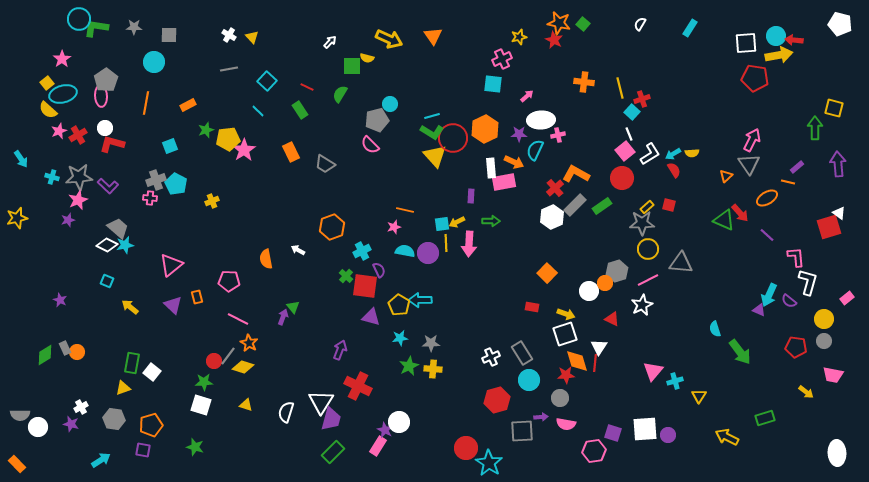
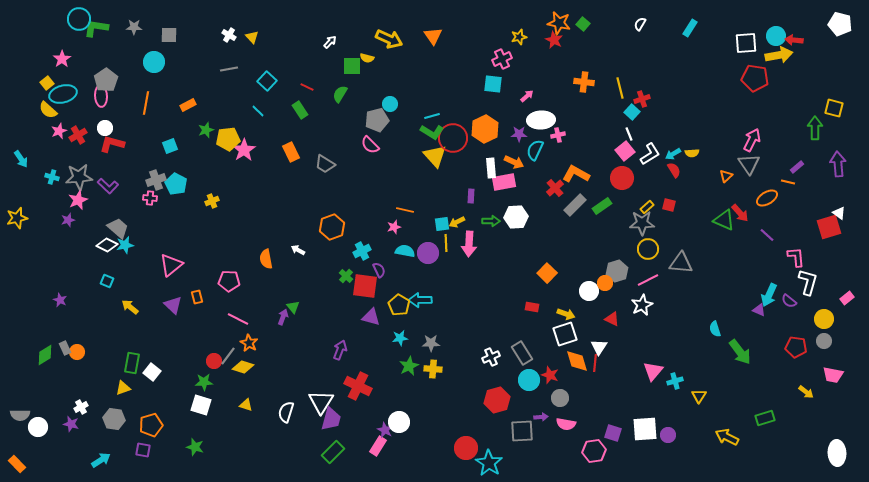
white hexagon at (552, 217): moved 36 px left; rotated 20 degrees clockwise
red star at (566, 375): moved 16 px left; rotated 24 degrees clockwise
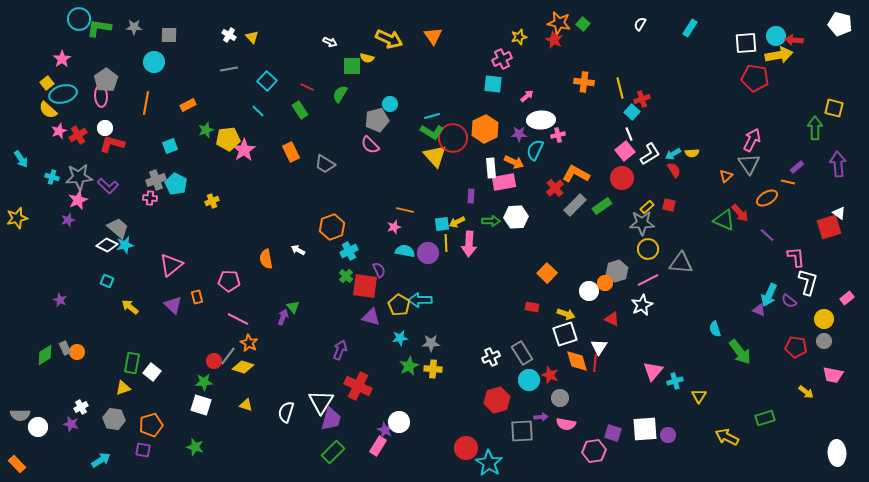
green L-shape at (96, 28): moved 3 px right
white arrow at (330, 42): rotated 72 degrees clockwise
cyan cross at (362, 251): moved 13 px left
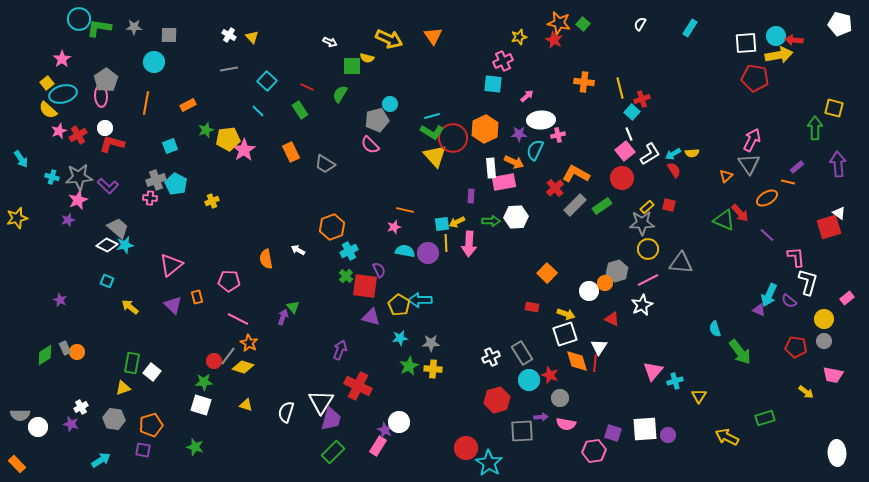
pink cross at (502, 59): moved 1 px right, 2 px down
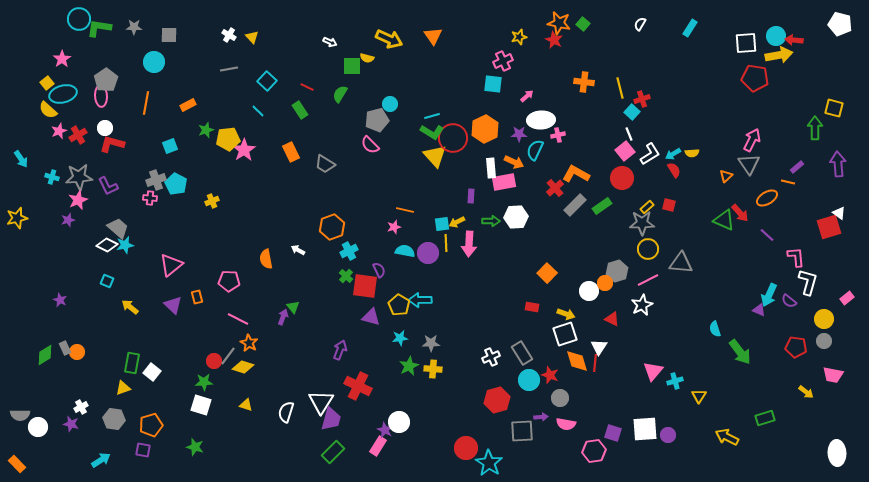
purple L-shape at (108, 186): rotated 20 degrees clockwise
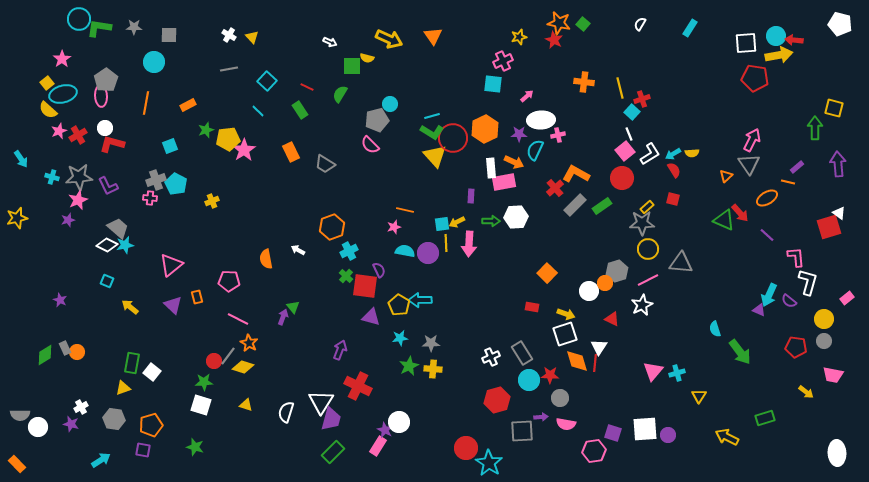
red square at (669, 205): moved 4 px right, 6 px up
red star at (550, 375): rotated 18 degrees counterclockwise
cyan cross at (675, 381): moved 2 px right, 8 px up
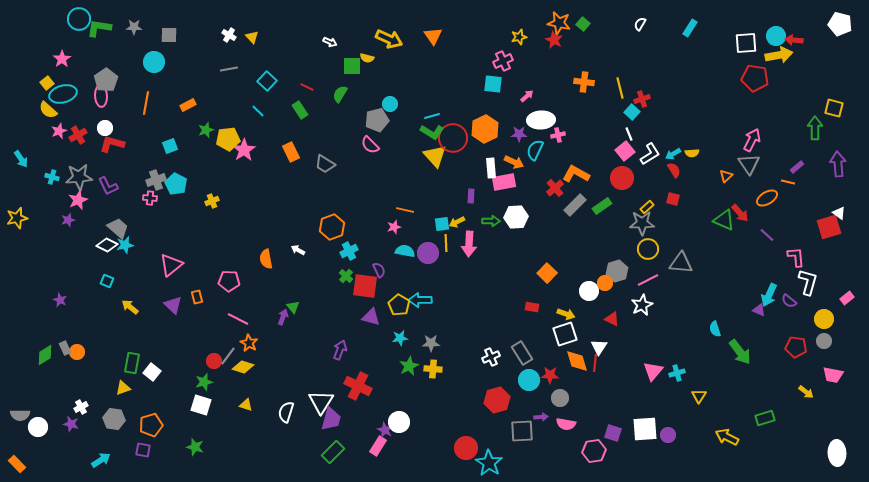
green star at (204, 382): rotated 12 degrees counterclockwise
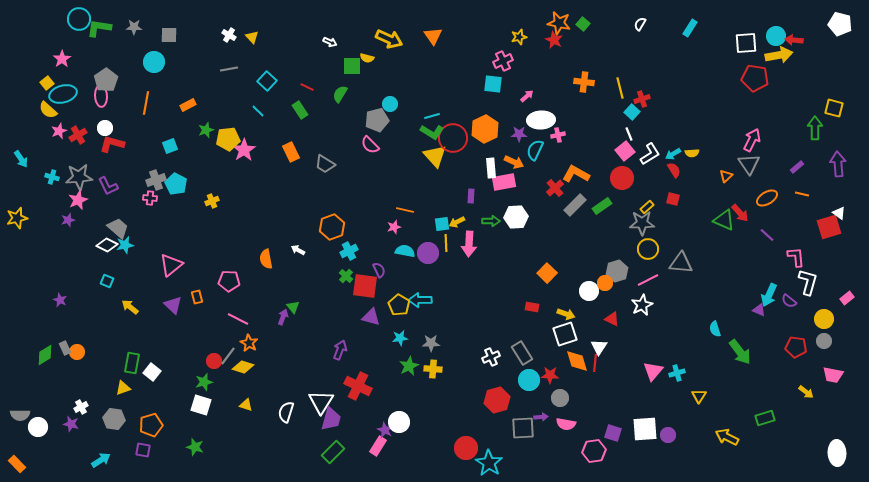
orange line at (788, 182): moved 14 px right, 12 px down
gray square at (522, 431): moved 1 px right, 3 px up
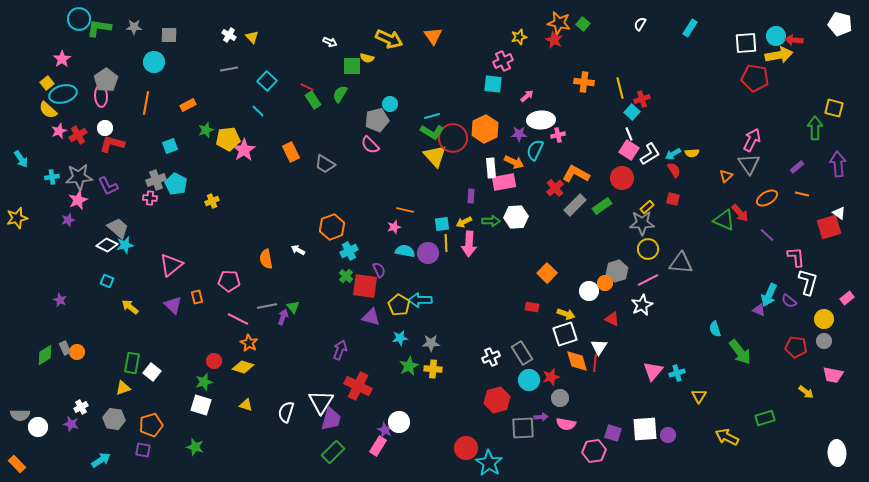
green rectangle at (300, 110): moved 13 px right, 10 px up
pink square at (625, 151): moved 4 px right, 1 px up; rotated 18 degrees counterclockwise
cyan cross at (52, 177): rotated 24 degrees counterclockwise
yellow arrow at (457, 222): moved 7 px right
gray line at (228, 356): moved 39 px right, 50 px up; rotated 42 degrees clockwise
red star at (550, 375): moved 1 px right, 2 px down; rotated 18 degrees counterclockwise
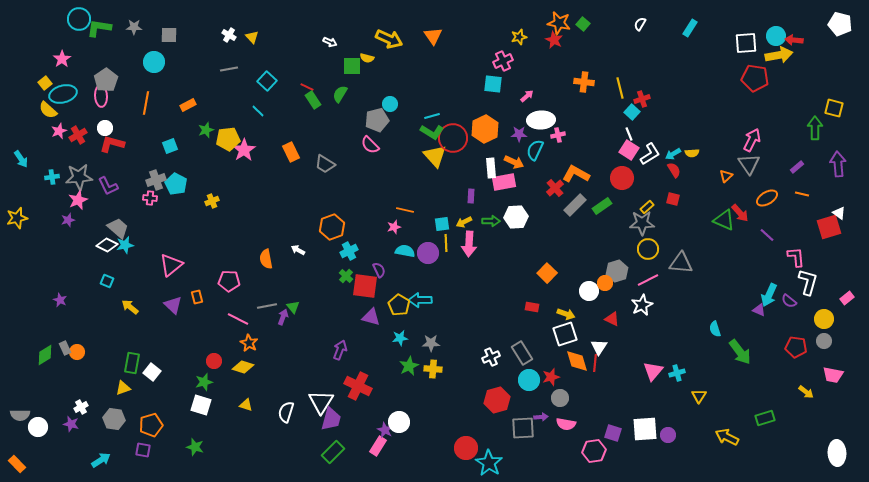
yellow square at (47, 83): moved 2 px left
